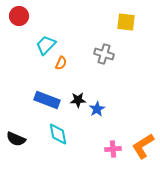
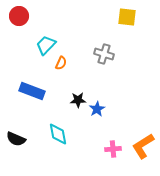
yellow square: moved 1 px right, 5 px up
blue rectangle: moved 15 px left, 9 px up
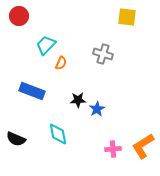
gray cross: moved 1 px left
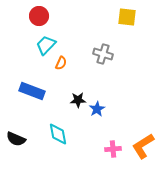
red circle: moved 20 px right
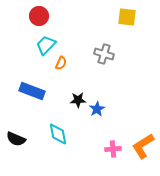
gray cross: moved 1 px right
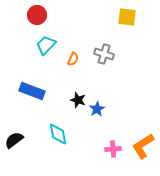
red circle: moved 2 px left, 1 px up
orange semicircle: moved 12 px right, 4 px up
black star: rotated 21 degrees clockwise
black semicircle: moved 2 px left, 1 px down; rotated 120 degrees clockwise
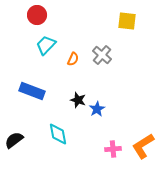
yellow square: moved 4 px down
gray cross: moved 2 px left, 1 px down; rotated 24 degrees clockwise
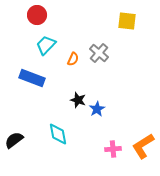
gray cross: moved 3 px left, 2 px up
blue rectangle: moved 13 px up
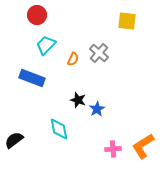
cyan diamond: moved 1 px right, 5 px up
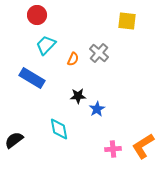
blue rectangle: rotated 10 degrees clockwise
black star: moved 4 px up; rotated 21 degrees counterclockwise
